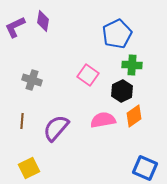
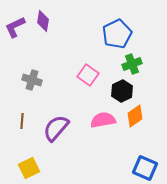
green cross: moved 1 px up; rotated 24 degrees counterclockwise
orange diamond: moved 1 px right
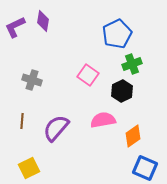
orange diamond: moved 2 px left, 20 px down
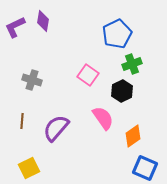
pink semicircle: moved 2 px up; rotated 65 degrees clockwise
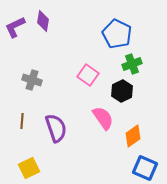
blue pentagon: rotated 20 degrees counterclockwise
purple semicircle: rotated 120 degrees clockwise
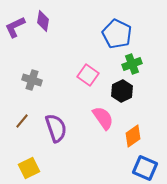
brown line: rotated 35 degrees clockwise
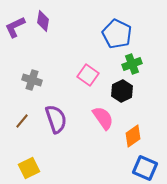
purple semicircle: moved 9 px up
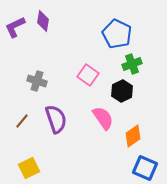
gray cross: moved 5 px right, 1 px down
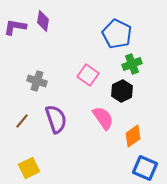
purple L-shape: rotated 35 degrees clockwise
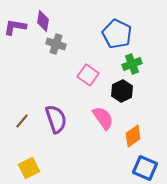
gray cross: moved 19 px right, 37 px up
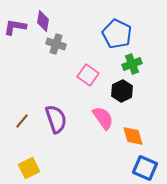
orange diamond: rotated 70 degrees counterclockwise
